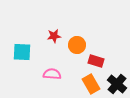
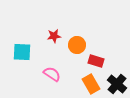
pink semicircle: rotated 30 degrees clockwise
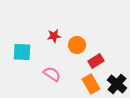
red rectangle: rotated 49 degrees counterclockwise
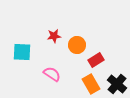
red rectangle: moved 1 px up
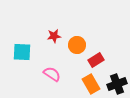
black cross: rotated 30 degrees clockwise
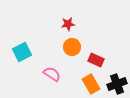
red star: moved 14 px right, 12 px up
orange circle: moved 5 px left, 2 px down
cyan square: rotated 30 degrees counterclockwise
red rectangle: rotated 56 degrees clockwise
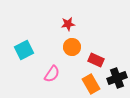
cyan square: moved 2 px right, 2 px up
pink semicircle: rotated 90 degrees clockwise
black cross: moved 6 px up
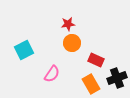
orange circle: moved 4 px up
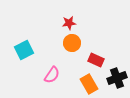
red star: moved 1 px right, 1 px up
pink semicircle: moved 1 px down
orange rectangle: moved 2 px left
